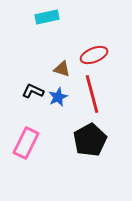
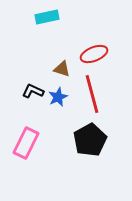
red ellipse: moved 1 px up
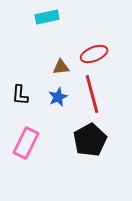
brown triangle: moved 1 px left, 2 px up; rotated 24 degrees counterclockwise
black L-shape: moved 13 px left, 4 px down; rotated 110 degrees counterclockwise
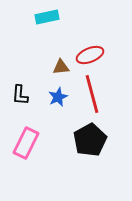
red ellipse: moved 4 px left, 1 px down
